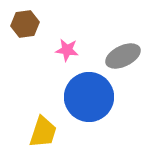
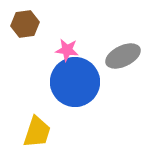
blue circle: moved 14 px left, 15 px up
yellow trapezoid: moved 6 px left
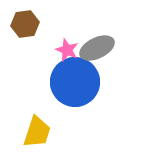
pink star: rotated 15 degrees clockwise
gray ellipse: moved 26 px left, 8 px up
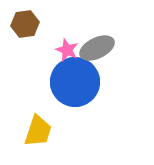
yellow trapezoid: moved 1 px right, 1 px up
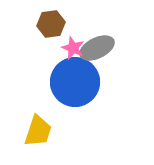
brown hexagon: moved 26 px right
pink star: moved 6 px right, 2 px up
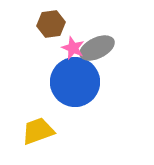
yellow trapezoid: rotated 128 degrees counterclockwise
